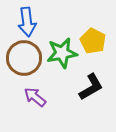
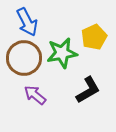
blue arrow: rotated 20 degrees counterclockwise
yellow pentagon: moved 1 px right, 4 px up; rotated 20 degrees clockwise
black L-shape: moved 3 px left, 3 px down
purple arrow: moved 2 px up
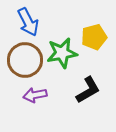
blue arrow: moved 1 px right
yellow pentagon: rotated 10 degrees clockwise
brown circle: moved 1 px right, 2 px down
purple arrow: rotated 50 degrees counterclockwise
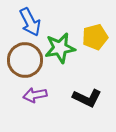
blue arrow: moved 2 px right
yellow pentagon: moved 1 px right
green star: moved 2 px left, 5 px up
black L-shape: moved 1 px left, 8 px down; rotated 56 degrees clockwise
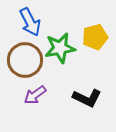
purple arrow: rotated 25 degrees counterclockwise
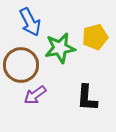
brown circle: moved 4 px left, 5 px down
black L-shape: rotated 68 degrees clockwise
